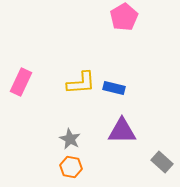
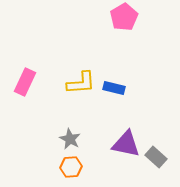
pink rectangle: moved 4 px right
purple triangle: moved 4 px right, 13 px down; rotated 12 degrees clockwise
gray rectangle: moved 6 px left, 5 px up
orange hexagon: rotated 15 degrees counterclockwise
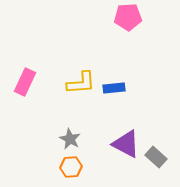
pink pentagon: moved 4 px right; rotated 28 degrees clockwise
blue rectangle: rotated 20 degrees counterclockwise
purple triangle: rotated 16 degrees clockwise
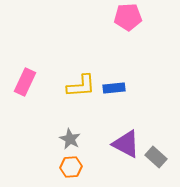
yellow L-shape: moved 3 px down
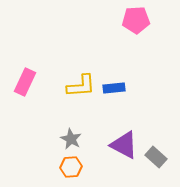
pink pentagon: moved 8 px right, 3 px down
gray star: moved 1 px right
purple triangle: moved 2 px left, 1 px down
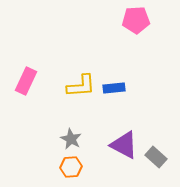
pink rectangle: moved 1 px right, 1 px up
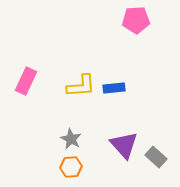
purple triangle: rotated 20 degrees clockwise
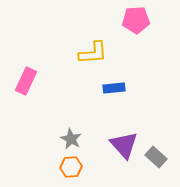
yellow L-shape: moved 12 px right, 33 px up
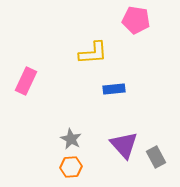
pink pentagon: rotated 12 degrees clockwise
blue rectangle: moved 1 px down
gray rectangle: rotated 20 degrees clockwise
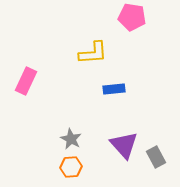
pink pentagon: moved 4 px left, 3 px up
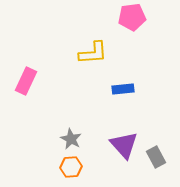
pink pentagon: rotated 16 degrees counterclockwise
blue rectangle: moved 9 px right
